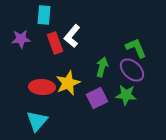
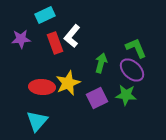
cyan rectangle: moved 1 px right; rotated 60 degrees clockwise
green arrow: moved 1 px left, 4 px up
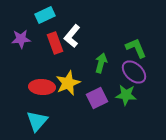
purple ellipse: moved 2 px right, 2 px down
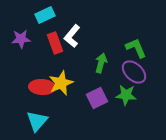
yellow star: moved 7 px left
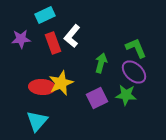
red rectangle: moved 2 px left
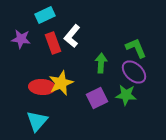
purple star: rotated 12 degrees clockwise
green arrow: rotated 12 degrees counterclockwise
